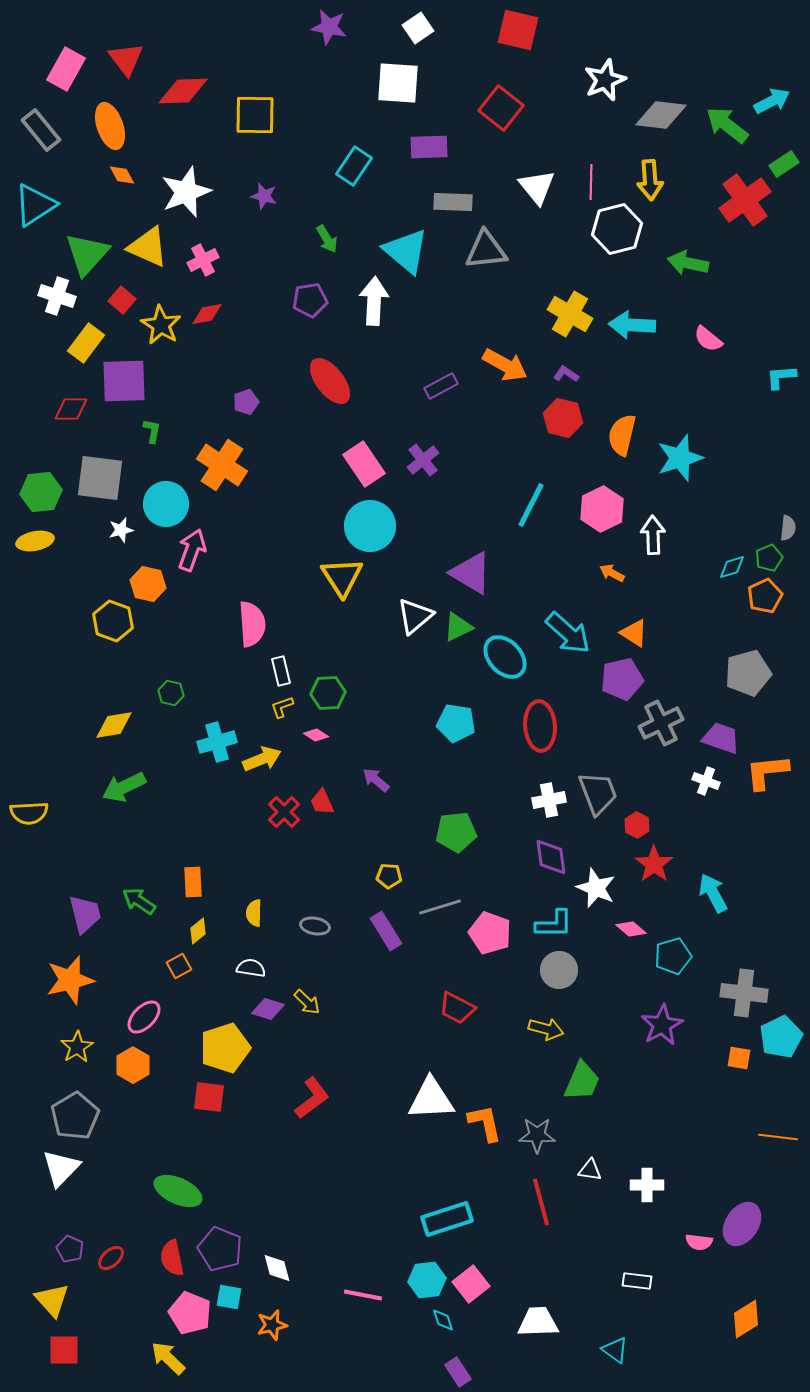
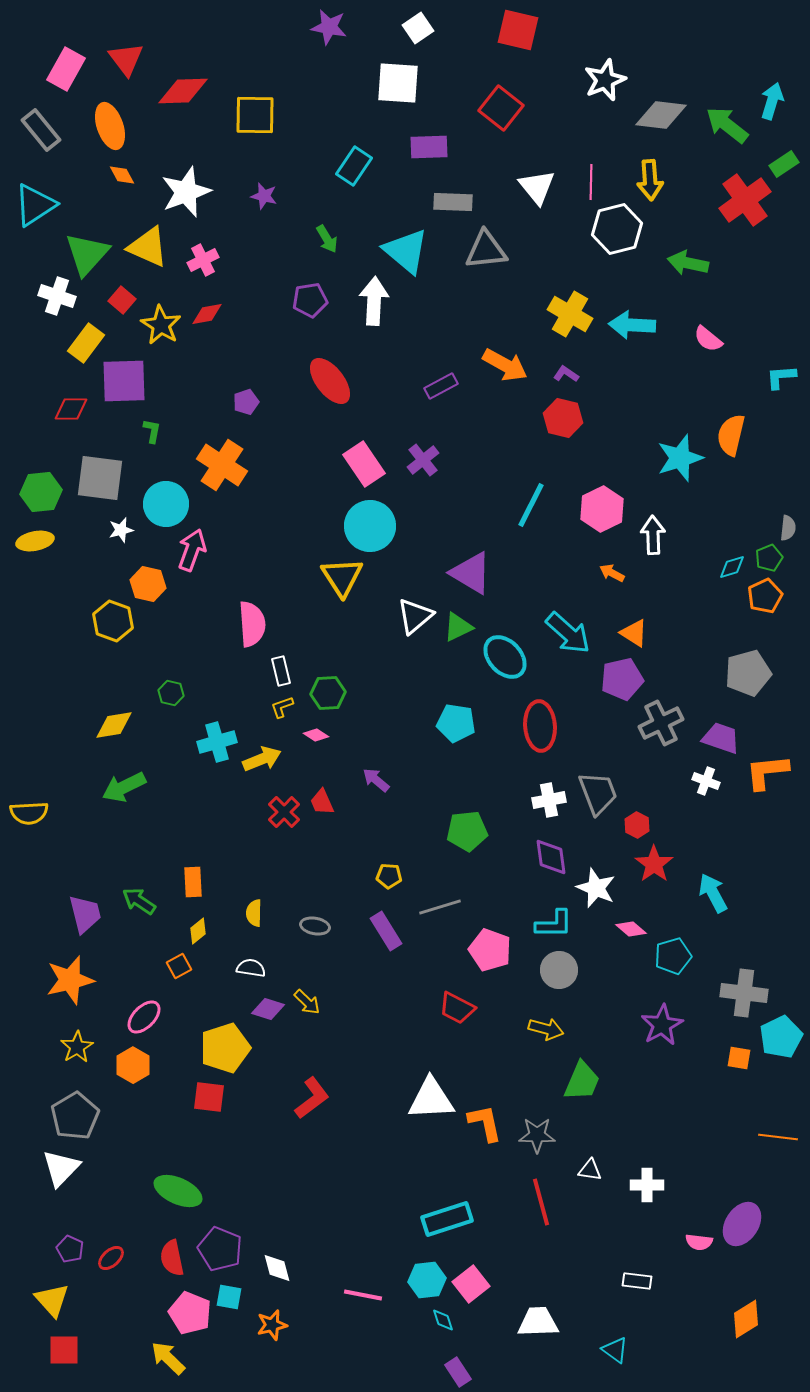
cyan arrow at (772, 101): rotated 45 degrees counterclockwise
orange semicircle at (622, 435): moved 109 px right
green pentagon at (456, 832): moved 11 px right, 1 px up
pink pentagon at (490, 933): moved 17 px down
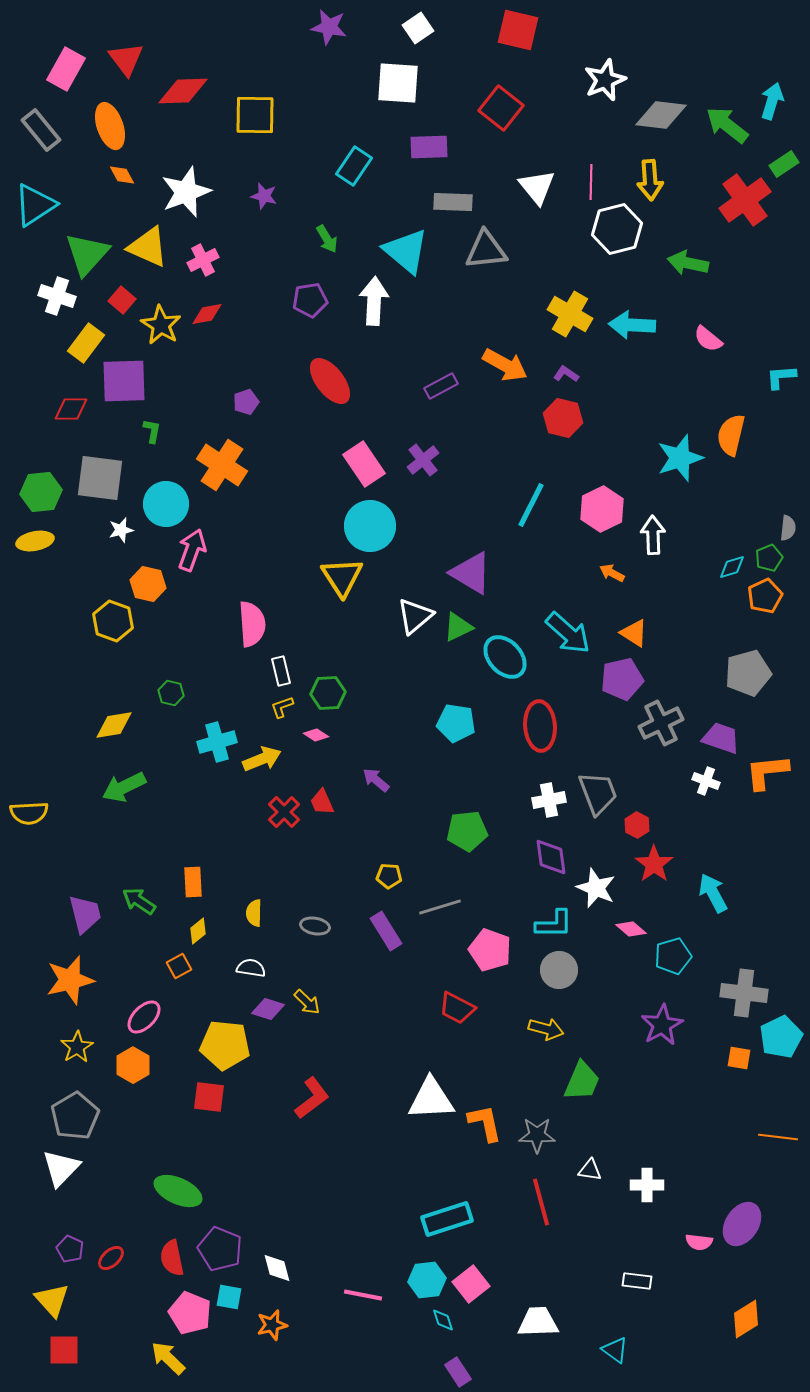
yellow pentagon at (225, 1048): moved 3 px up; rotated 24 degrees clockwise
